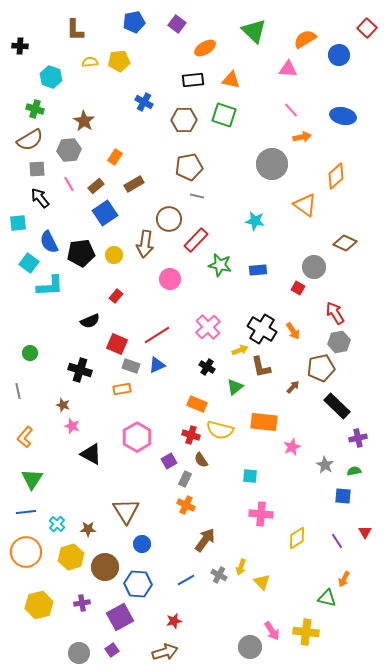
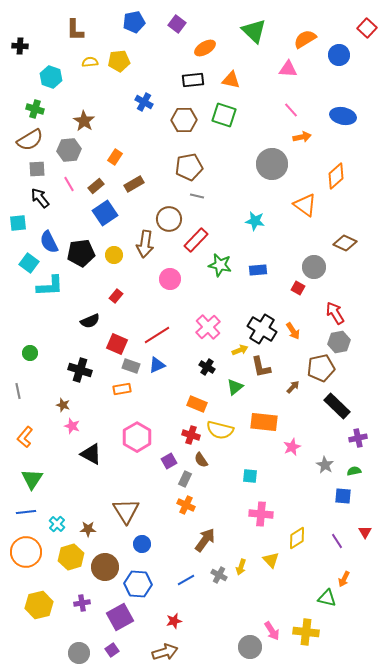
yellow triangle at (262, 582): moved 9 px right, 22 px up
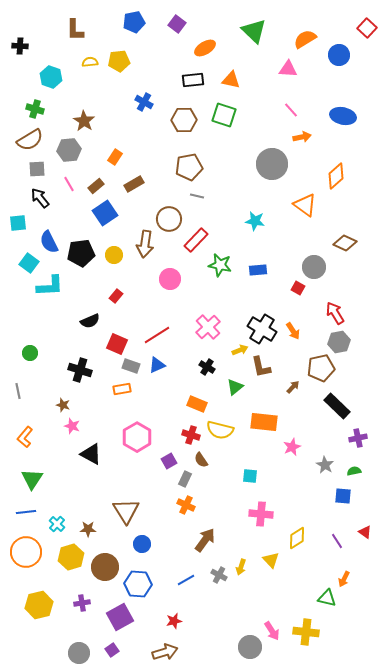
red triangle at (365, 532): rotated 24 degrees counterclockwise
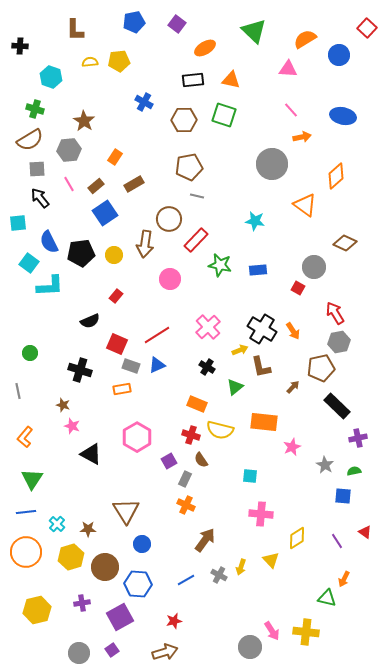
yellow hexagon at (39, 605): moved 2 px left, 5 px down
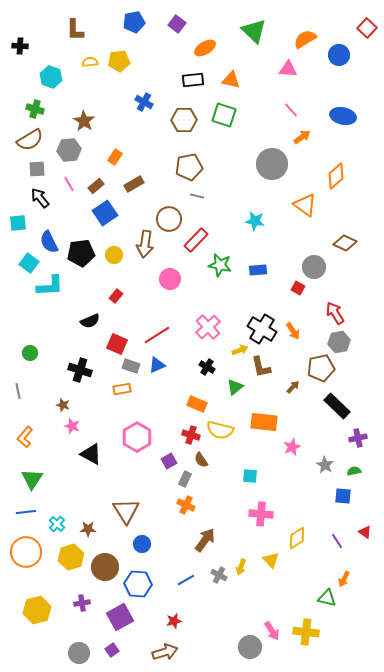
orange arrow at (302, 137): rotated 24 degrees counterclockwise
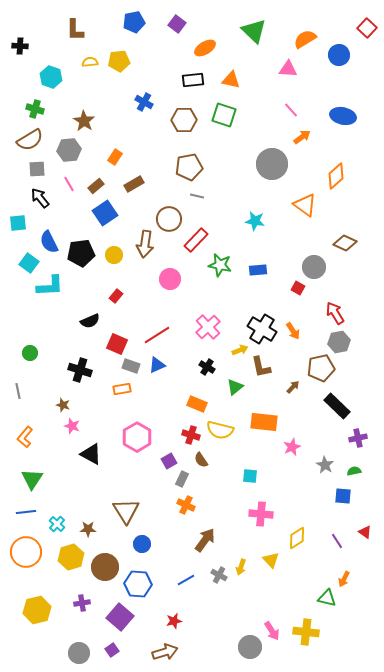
gray rectangle at (185, 479): moved 3 px left
purple square at (120, 617): rotated 20 degrees counterclockwise
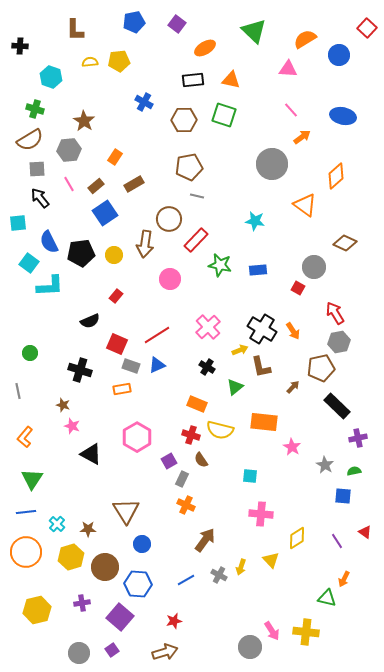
pink star at (292, 447): rotated 18 degrees counterclockwise
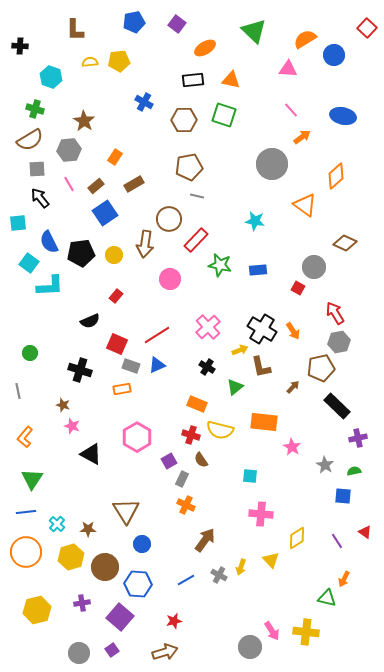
blue circle at (339, 55): moved 5 px left
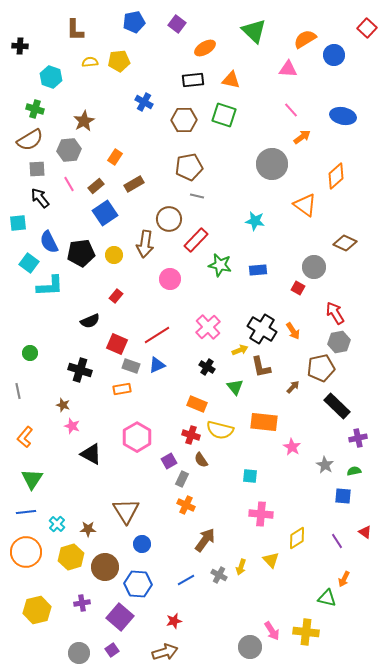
brown star at (84, 121): rotated 10 degrees clockwise
green triangle at (235, 387): rotated 30 degrees counterclockwise
